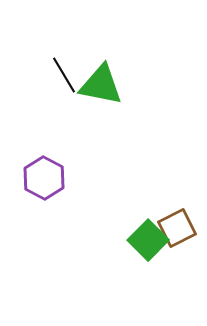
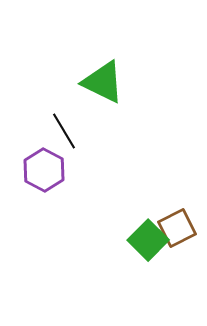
black line: moved 56 px down
green triangle: moved 2 px right, 3 px up; rotated 15 degrees clockwise
purple hexagon: moved 8 px up
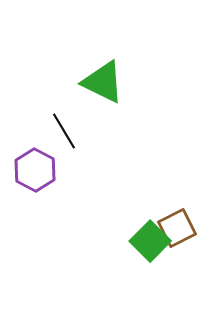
purple hexagon: moved 9 px left
green square: moved 2 px right, 1 px down
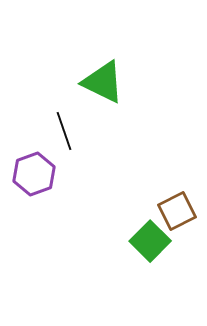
black line: rotated 12 degrees clockwise
purple hexagon: moved 1 px left, 4 px down; rotated 12 degrees clockwise
brown square: moved 17 px up
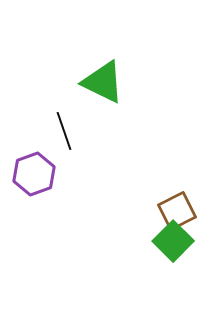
green square: moved 23 px right
